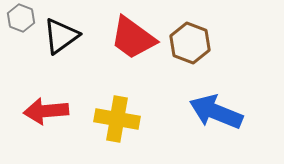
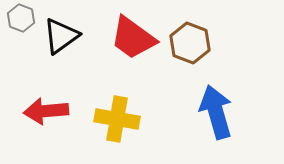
blue arrow: rotated 52 degrees clockwise
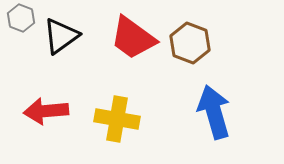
blue arrow: moved 2 px left
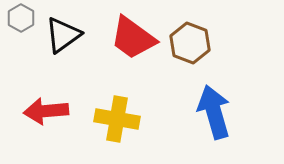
gray hexagon: rotated 8 degrees clockwise
black triangle: moved 2 px right, 1 px up
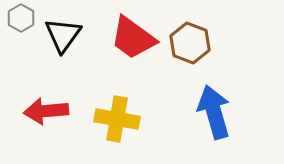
black triangle: rotated 18 degrees counterclockwise
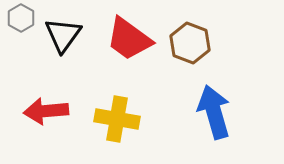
red trapezoid: moved 4 px left, 1 px down
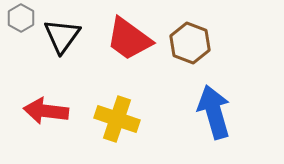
black triangle: moved 1 px left, 1 px down
red arrow: rotated 12 degrees clockwise
yellow cross: rotated 9 degrees clockwise
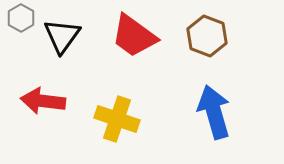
red trapezoid: moved 5 px right, 3 px up
brown hexagon: moved 17 px right, 7 px up
red arrow: moved 3 px left, 10 px up
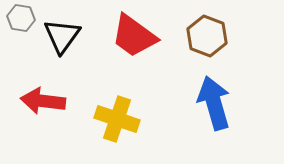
gray hexagon: rotated 20 degrees counterclockwise
blue arrow: moved 9 px up
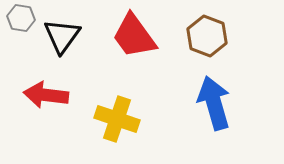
red trapezoid: rotated 18 degrees clockwise
red arrow: moved 3 px right, 6 px up
